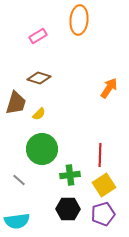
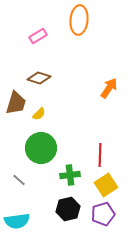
green circle: moved 1 px left, 1 px up
yellow square: moved 2 px right
black hexagon: rotated 15 degrees counterclockwise
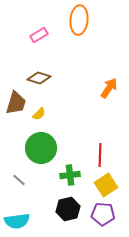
pink rectangle: moved 1 px right, 1 px up
purple pentagon: rotated 20 degrees clockwise
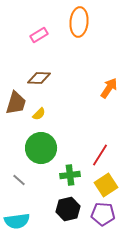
orange ellipse: moved 2 px down
brown diamond: rotated 15 degrees counterclockwise
red line: rotated 30 degrees clockwise
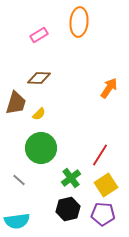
green cross: moved 1 px right, 3 px down; rotated 30 degrees counterclockwise
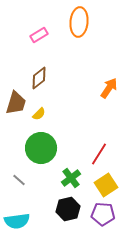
brown diamond: rotated 40 degrees counterclockwise
red line: moved 1 px left, 1 px up
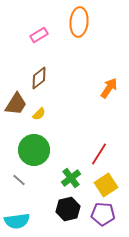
brown trapezoid: moved 1 px down; rotated 15 degrees clockwise
green circle: moved 7 px left, 2 px down
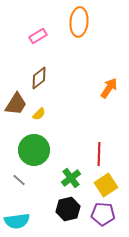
pink rectangle: moved 1 px left, 1 px down
red line: rotated 30 degrees counterclockwise
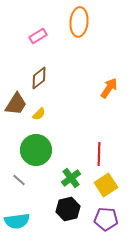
green circle: moved 2 px right
purple pentagon: moved 3 px right, 5 px down
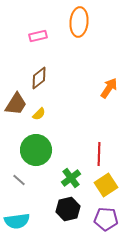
pink rectangle: rotated 18 degrees clockwise
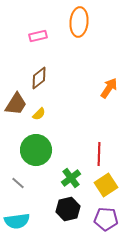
gray line: moved 1 px left, 3 px down
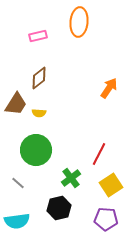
yellow semicircle: moved 1 px up; rotated 48 degrees clockwise
red line: rotated 25 degrees clockwise
yellow square: moved 5 px right
black hexagon: moved 9 px left, 1 px up
